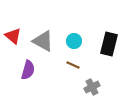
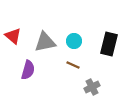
gray triangle: moved 2 px right, 1 px down; rotated 40 degrees counterclockwise
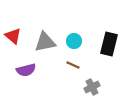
purple semicircle: moved 2 px left; rotated 60 degrees clockwise
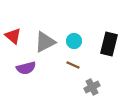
gray triangle: rotated 15 degrees counterclockwise
purple semicircle: moved 2 px up
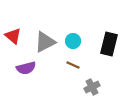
cyan circle: moved 1 px left
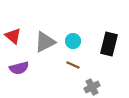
purple semicircle: moved 7 px left
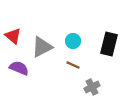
gray triangle: moved 3 px left, 5 px down
purple semicircle: rotated 144 degrees counterclockwise
